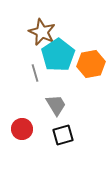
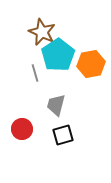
gray trapezoid: rotated 135 degrees counterclockwise
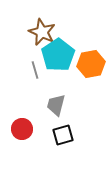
gray line: moved 3 px up
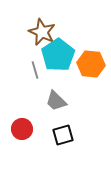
orange hexagon: rotated 16 degrees clockwise
gray trapezoid: moved 4 px up; rotated 60 degrees counterclockwise
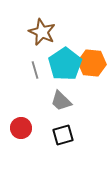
cyan pentagon: moved 7 px right, 9 px down
orange hexagon: moved 1 px right, 1 px up
gray trapezoid: moved 5 px right
red circle: moved 1 px left, 1 px up
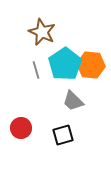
orange hexagon: moved 1 px left, 2 px down
gray line: moved 1 px right
gray trapezoid: moved 12 px right
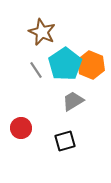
orange hexagon: rotated 16 degrees clockwise
gray line: rotated 18 degrees counterclockwise
gray trapezoid: rotated 105 degrees clockwise
black square: moved 2 px right, 6 px down
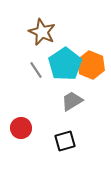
gray trapezoid: moved 1 px left
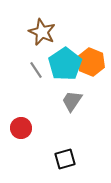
orange hexagon: moved 3 px up
gray trapezoid: rotated 25 degrees counterclockwise
black square: moved 18 px down
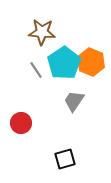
brown star: rotated 20 degrees counterclockwise
cyan pentagon: moved 1 px left, 1 px up
gray trapezoid: moved 2 px right
red circle: moved 5 px up
